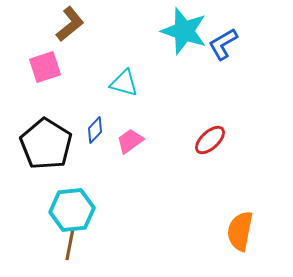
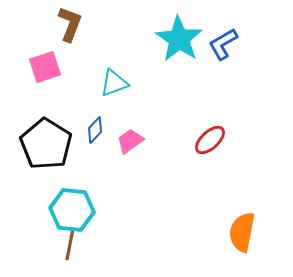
brown L-shape: rotated 30 degrees counterclockwise
cyan star: moved 5 px left, 8 px down; rotated 15 degrees clockwise
cyan triangle: moved 10 px left; rotated 36 degrees counterclockwise
cyan hexagon: rotated 12 degrees clockwise
orange semicircle: moved 2 px right, 1 px down
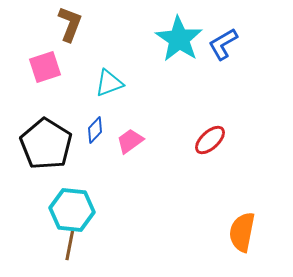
cyan triangle: moved 5 px left
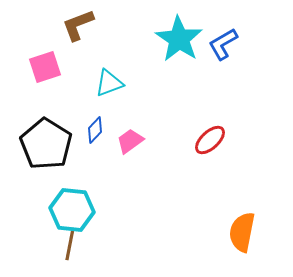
brown L-shape: moved 8 px right, 1 px down; rotated 132 degrees counterclockwise
